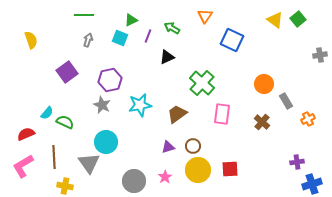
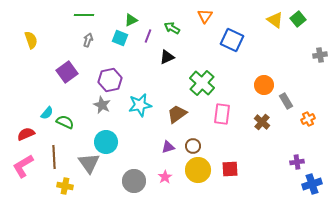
orange circle: moved 1 px down
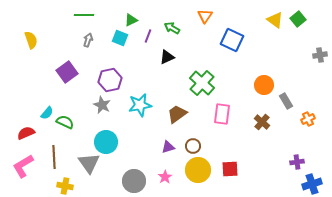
red semicircle: moved 1 px up
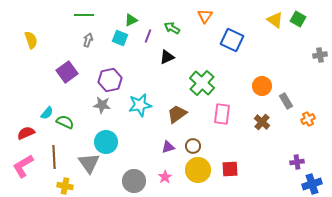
green square: rotated 21 degrees counterclockwise
orange circle: moved 2 px left, 1 px down
gray star: rotated 18 degrees counterclockwise
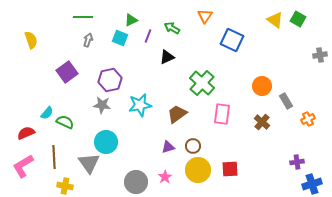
green line: moved 1 px left, 2 px down
gray circle: moved 2 px right, 1 px down
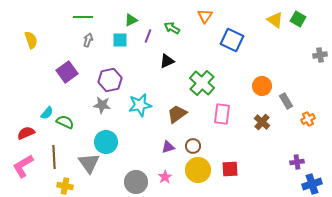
cyan square: moved 2 px down; rotated 21 degrees counterclockwise
black triangle: moved 4 px down
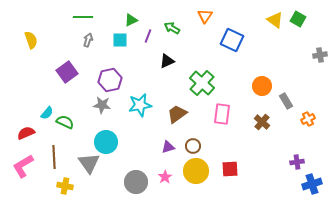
yellow circle: moved 2 px left, 1 px down
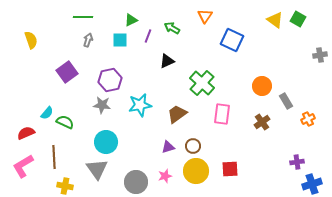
brown cross: rotated 14 degrees clockwise
gray triangle: moved 8 px right, 6 px down
pink star: moved 1 px up; rotated 16 degrees clockwise
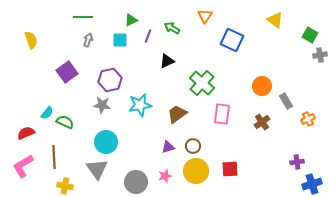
green square: moved 12 px right, 16 px down
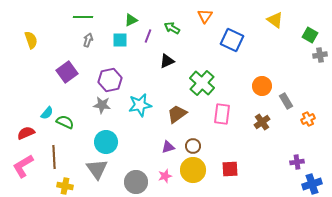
yellow circle: moved 3 px left, 1 px up
